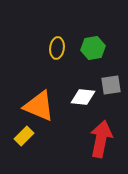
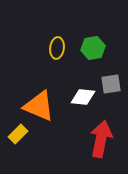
gray square: moved 1 px up
yellow rectangle: moved 6 px left, 2 px up
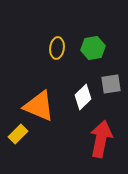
white diamond: rotated 50 degrees counterclockwise
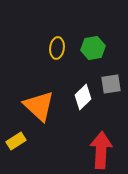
orange triangle: rotated 20 degrees clockwise
yellow rectangle: moved 2 px left, 7 px down; rotated 12 degrees clockwise
red arrow: moved 11 px down; rotated 9 degrees counterclockwise
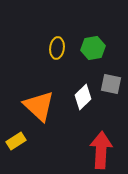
gray square: rotated 20 degrees clockwise
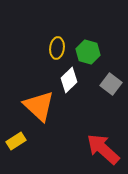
green hexagon: moved 5 px left, 4 px down; rotated 25 degrees clockwise
gray square: rotated 25 degrees clockwise
white diamond: moved 14 px left, 17 px up
red arrow: moved 2 px right, 1 px up; rotated 51 degrees counterclockwise
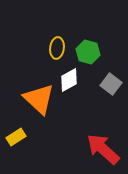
white diamond: rotated 15 degrees clockwise
orange triangle: moved 7 px up
yellow rectangle: moved 4 px up
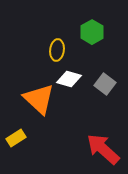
yellow ellipse: moved 2 px down
green hexagon: moved 4 px right, 20 px up; rotated 15 degrees clockwise
white diamond: moved 1 px up; rotated 45 degrees clockwise
gray square: moved 6 px left
yellow rectangle: moved 1 px down
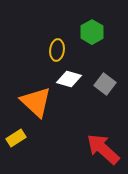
orange triangle: moved 3 px left, 3 px down
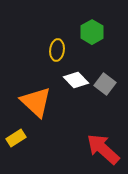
white diamond: moved 7 px right, 1 px down; rotated 30 degrees clockwise
